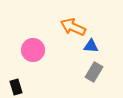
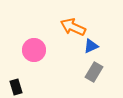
blue triangle: rotated 28 degrees counterclockwise
pink circle: moved 1 px right
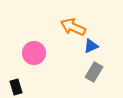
pink circle: moved 3 px down
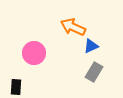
black rectangle: rotated 21 degrees clockwise
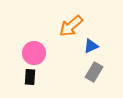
orange arrow: moved 2 px left, 1 px up; rotated 65 degrees counterclockwise
black rectangle: moved 14 px right, 10 px up
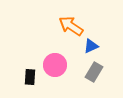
orange arrow: rotated 75 degrees clockwise
pink circle: moved 21 px right, 12 px down
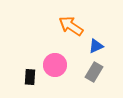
blue triangle: moved 5 px right
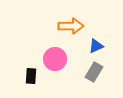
orange arrow: rotated 145 degrees clockwise
pink circle: moved 6 px up
black rectangle: moved 1 px right, 1 px up
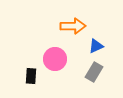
orange arrow: moved 2 px right
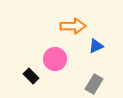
gray rectangle: moved 12 px down
black rectangle: rotated 49 degrees counterclockwise
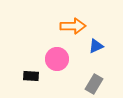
pink circle: moved 2 px right
black rectangle: rotated 42 degrees counterclockwise
